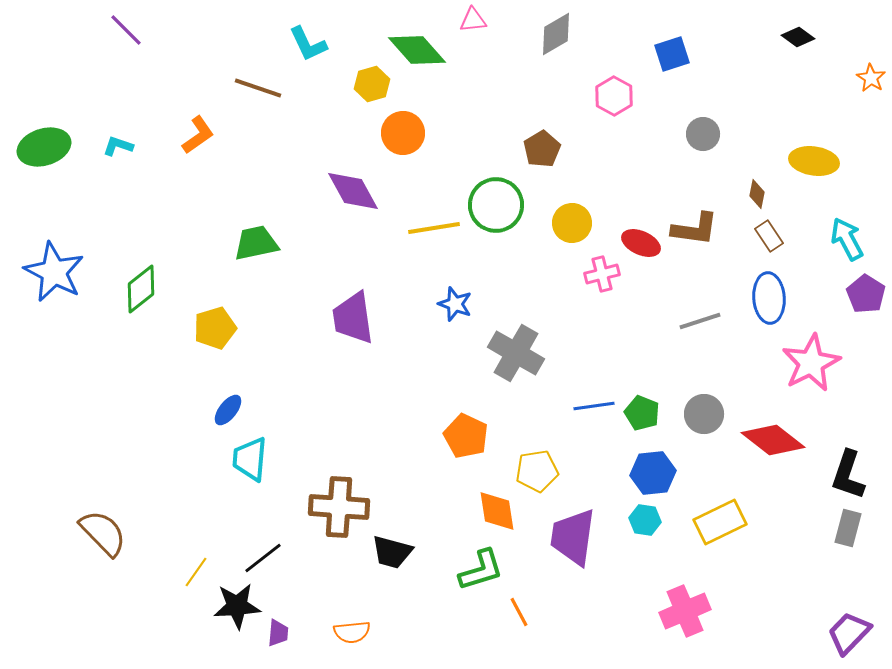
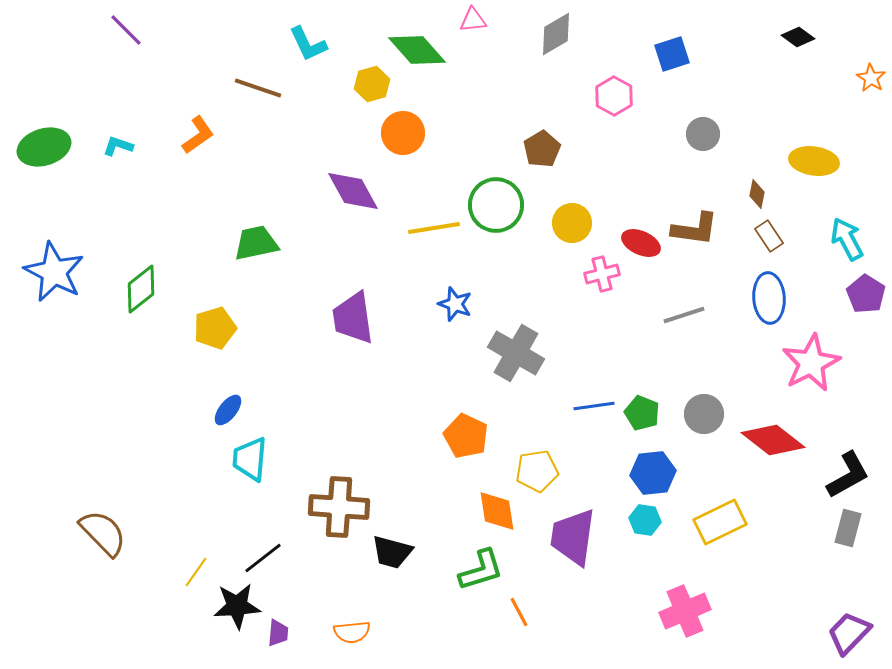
gray line at (700, 321): moved 16 px left, 6 px up
black L-shape at (848, 475): rotated 138 degrees counterclockwise
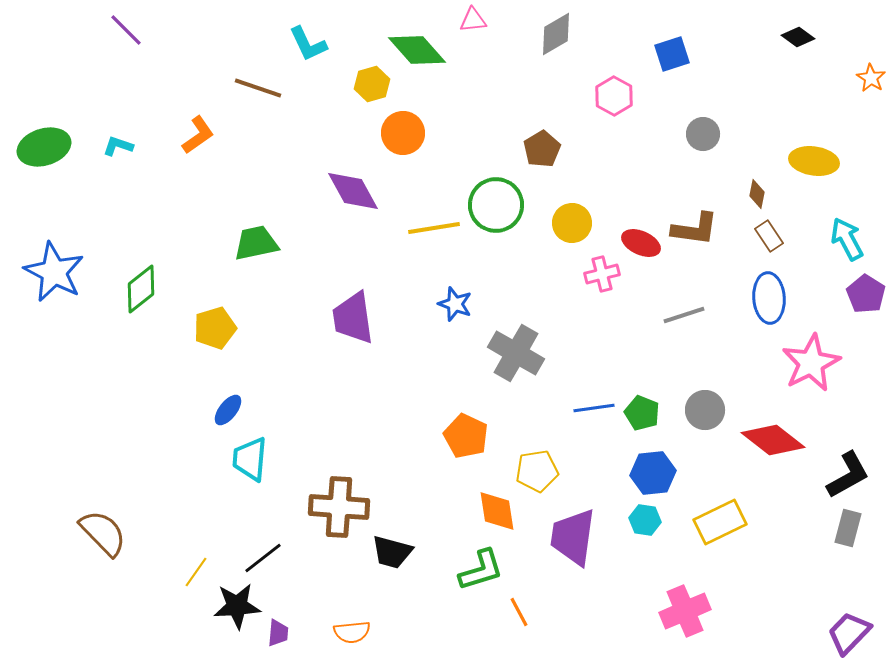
blue line at (594, 406): moved 2 px down
gray circle at (704, 414): moved 1 px right, 4 px up
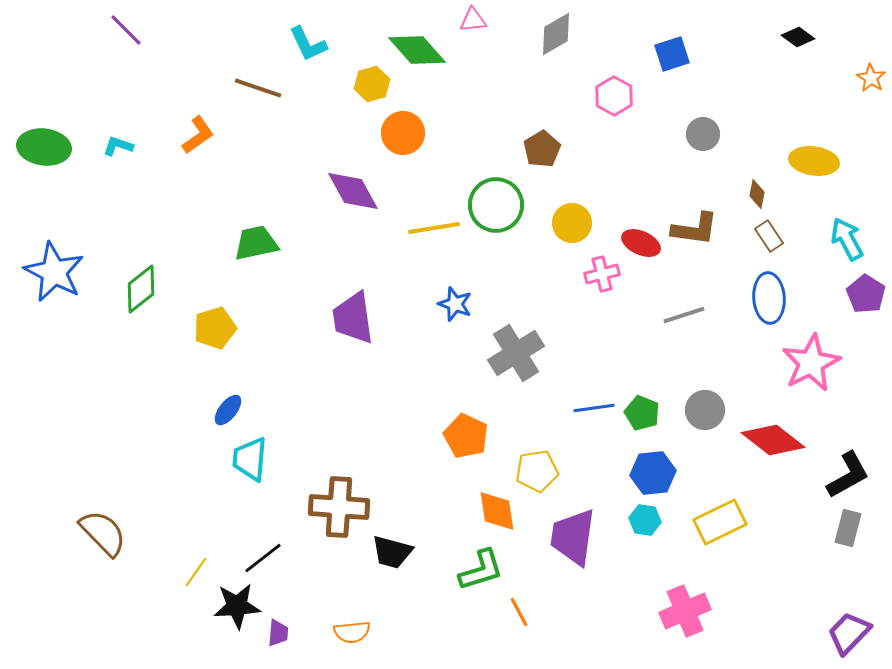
green ellipse at (44, 147): rotated 24 degrees clockwise
gray cross at (516, 353): rotated 28 degrees clockwise
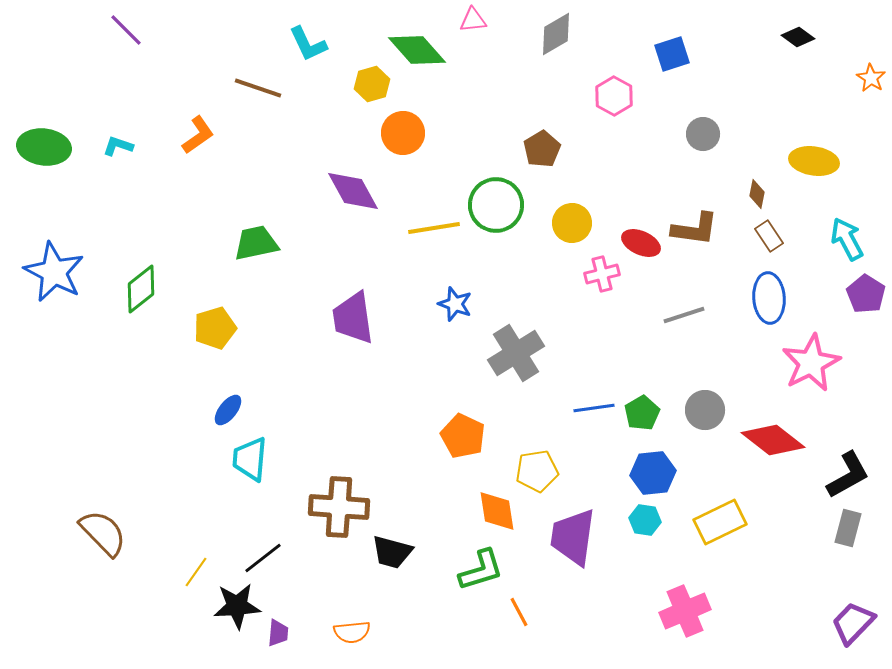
green pentagon at (642, 413): rotated 20 degrees clockwise
orange pentagon at (466, 436): moved 3 px left
purple trapezoid at (849, 633): moved 4 px right, 10 px up
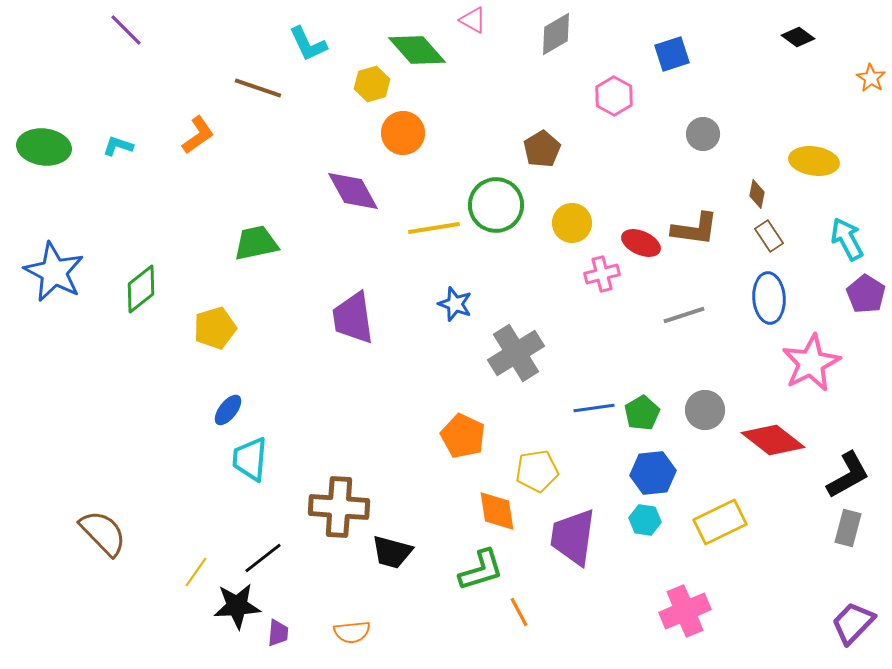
pink triangle at (473, 20): rotated 36 degrees clockwise
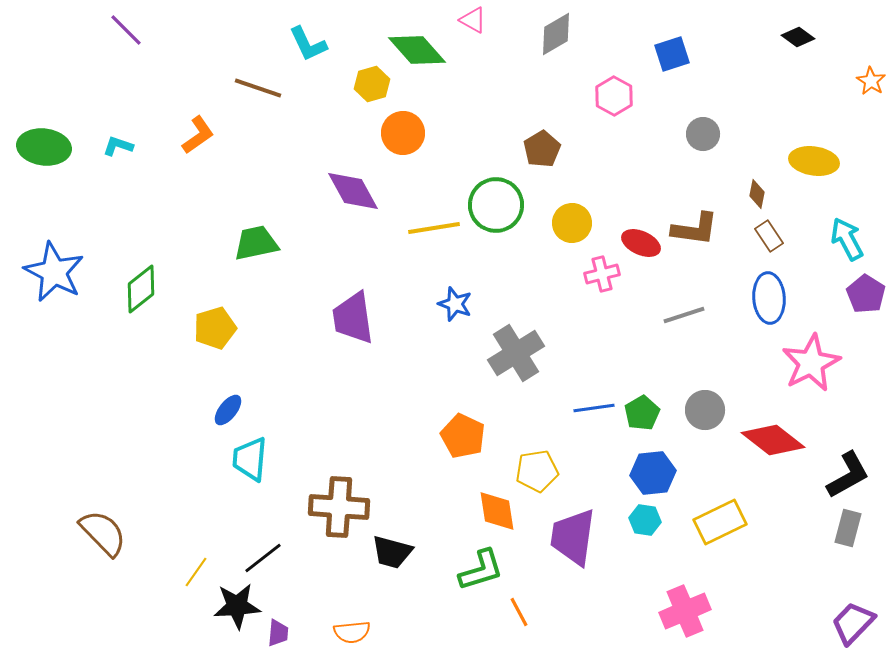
orange star at (871, 78): moved 3 px down
